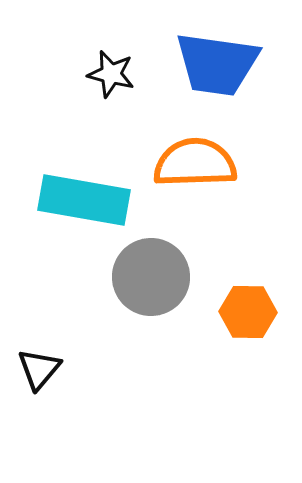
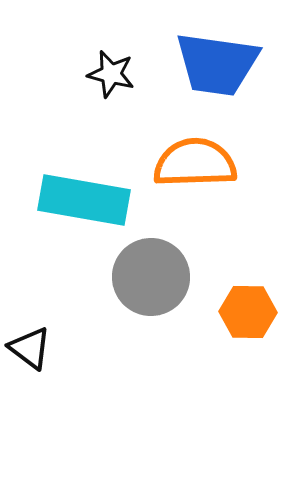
black triangle: moved 9 px left, 21 px up; rotated 33 degrees counterclockwise
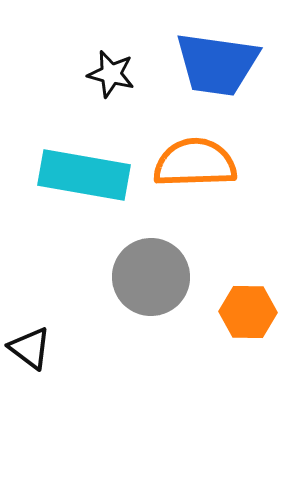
cyan rectangle: moved 25 px up
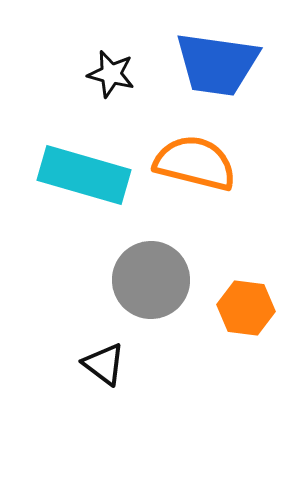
orange semicircle: rotated 16 degrees clockwise
cyan rectangle: rotated 6 degrees clockwise
gray circle: moved 3 px down
orange hexagon: moved 2 px left, 4 px up; rotated 6 degrees clockwise
black triangle: moved 74 px right, 16 px down
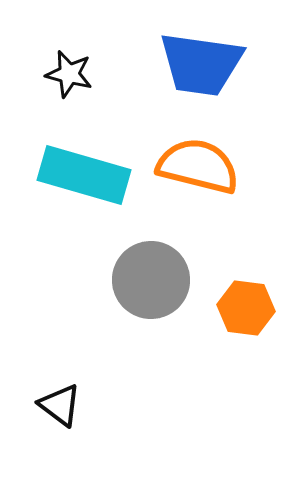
blue trapezoid: moved 16 px left
black star: moved 42 px left
orange semicircle: moved 3 px right, 3 px down
black triangle: moved 44 px left, 41 px down
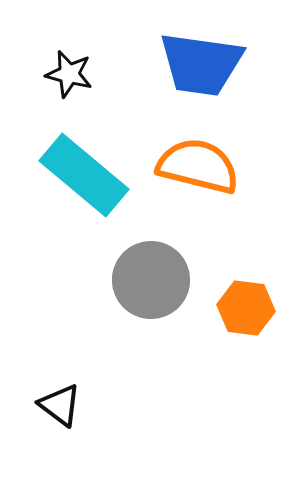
cyan rectangle: rotated 24 degrees clockwise
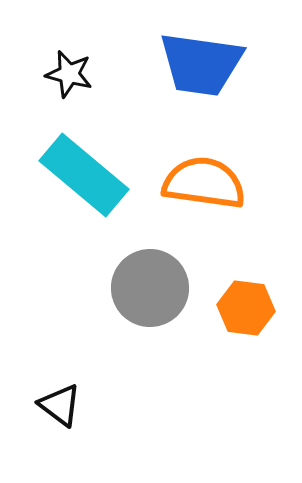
orange semicircle: moved 6 px right, 17 px down; rotated 6 degrees counterclockwise
gray circle: moved 1 px left, 8 px down
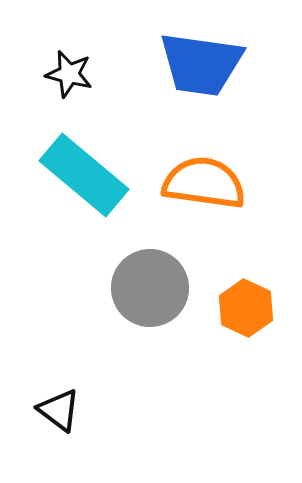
orange hexagon: rotated 18 degrees clockwise
black triangle: moved 1 px left, 5 px down
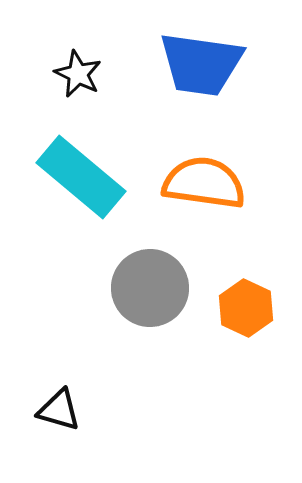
black star: moved 9 px right; rotated 12 degrees clockwise
cyan rectangle: moved 3 px left, 2 px down
black triangle: rotated 21 degrees counterclockwise
